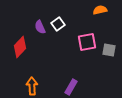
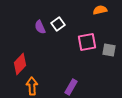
red diamond: moved 17 px down
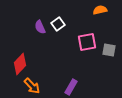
orange arrow: rotated 138 degrees clockwise
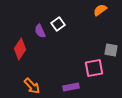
orange semicircle: rotated 24 degrees counterclockwise
purple semicircle: moved 4 px down
pink square: moved 7 px right, 26 px down
gray square: moved 2 px right
red diamond: moved 15 px up; rotated 10 degrees counterclockwise
purple rectangle: rotated 49 degrees clockwise
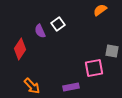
gray square: moved 1 px right, 1 px down
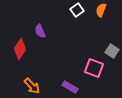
orange semicircle: moved 1 px right; rotated 32 degrees counterclockwise
white square: moved 19 px right, 14 px up
gray square: rotated 24 degrees clockwise
pink square: rotated 30 degrees clockwise
purple rectangle: moved 1 px left; rotated 42 degrees clockwise
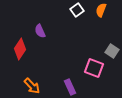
purple rectangle: rotated 35 degrees clockwise
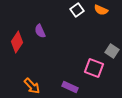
orange semicircle: rotated 88 degrees counterclockwise
red diamond: moved 3 px left, 7 px up
purple rectangle: rotated 42 degrees counterclockwise
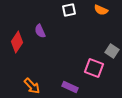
white square: moved 8 px left; rotated 24 degrees clockwise
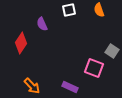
orange semicircle: moved 2 px left; rotated 48 degrees clockwise
purple semicircle: moved 2 px right, 7 px up
red diamond: moved 4 px right, 1 px down
